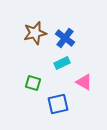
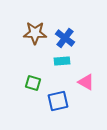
brown star: rotated 15 degrees clockwise
cyan rectangle: moved 2 px up; rotated 21 degrees clockwise
pink triangle: moved 2 px right
blue square: moved 3 px up
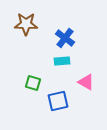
brown star: moved 9 px left, 9 px up
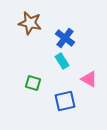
brown star: moved 4 px right, 1 px up; rotated 10 degrees clockwise
cyan rectangle: rotated 63 degrees clockwise
pink triangle: moved 3 px right, 3 px up
blue square: moved 7 px right
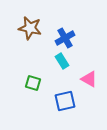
brown star: moved 5 px down
blue cross: rotated 24 degrees clockwise
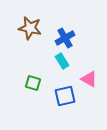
blue square: moved 5 px up
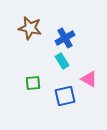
green square: rotated 21 degrees counterclockwise
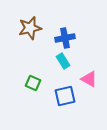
brown star: rotated 25 degrees counterclockwise
blue cross: rotated 18 degrees clockwise
cyan rectangle: moved 1 px right
green square: rotated 28 degrees clockwise
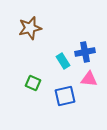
blue cross: moved 20 px right, 14 px down
pink triangle: rotated 24 degrees counterclockwise
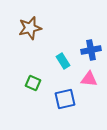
blue cross: moved 6 px right, 2 px up
blue square: moved 3 px down
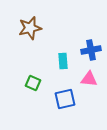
cyan rectangle: rotated 28 degrees clockwise
